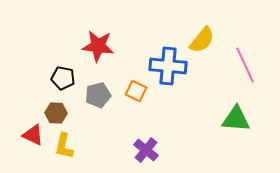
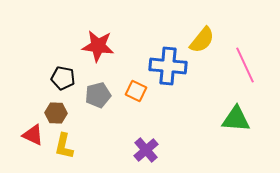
purple cross: rotated 10 degrees clockwise
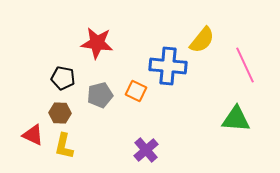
red star: moved 1 px left, 3 px up
gray pentagon: moved 2 px right
brown hexagon: moved 4 px right
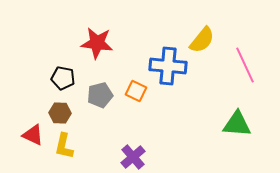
green triangle: moved 1 px right, 5 px down
purple cross: moved 13 px left, 7 px down
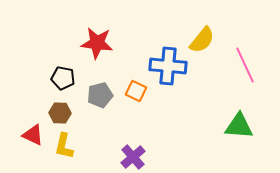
green triangle: moved 2 px right, 2 px down
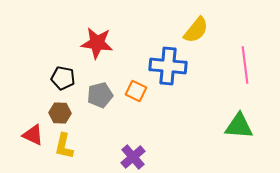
yellow semicircle: moved 6 px left, 10 px up
pink line: rotated 18 degrees clockwise
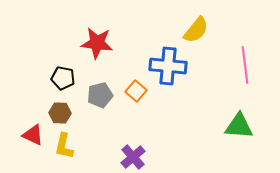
orange square: rotated 15 degrees clockwise
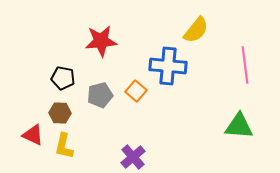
red star: moved 4 px right, 2 px up; rotated 12 degrees counterclockwise
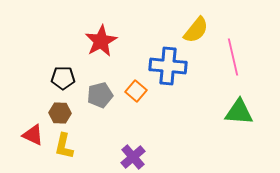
red star: rotated 24 degrees counterclockwise
pink line: moved 12 px left, 8 px up; rotated 6 degrees counterclockwise
black pentagon: rotated 10 degrees counterclockwise
green triangle: moved 14 px up
